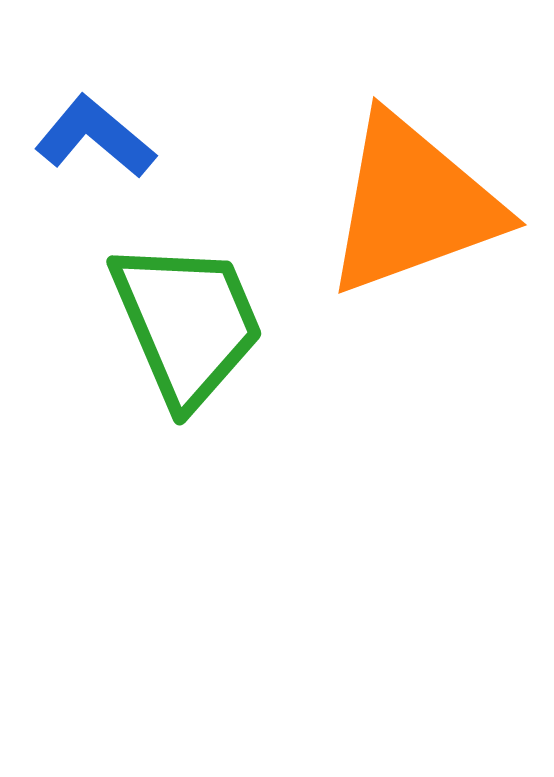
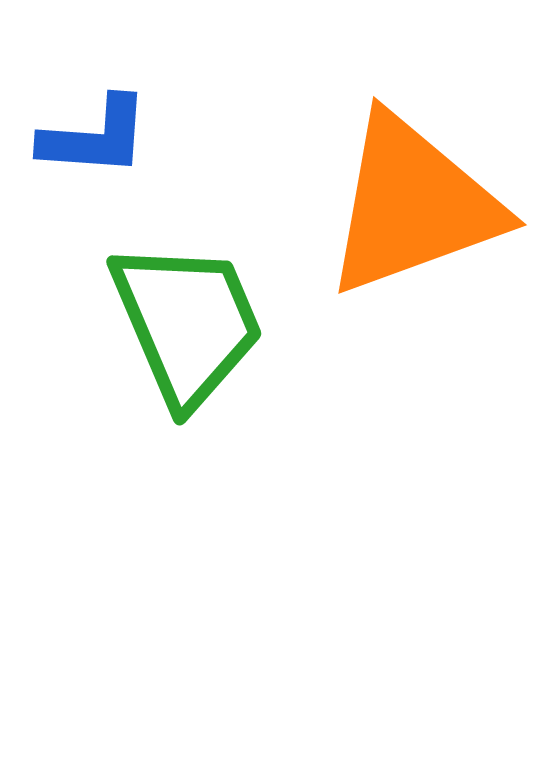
blue L-shape: rotated 144 degrees clockwise
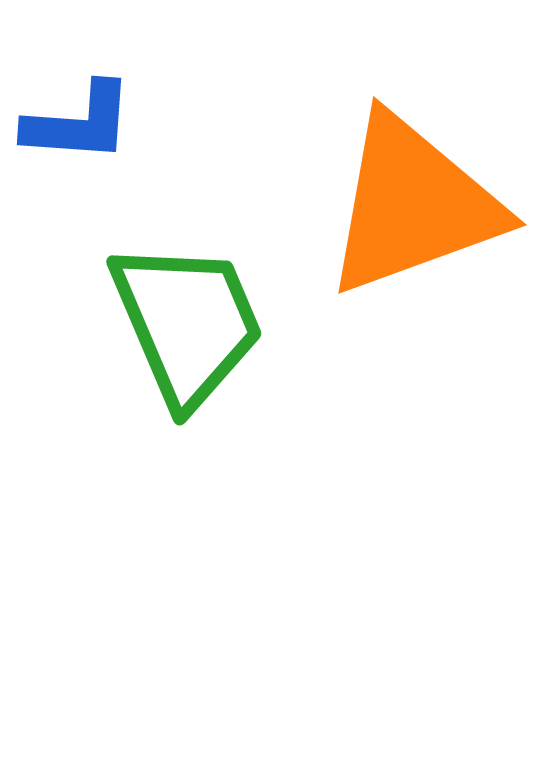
blue L-shape: moved 16 px left, 14 px up
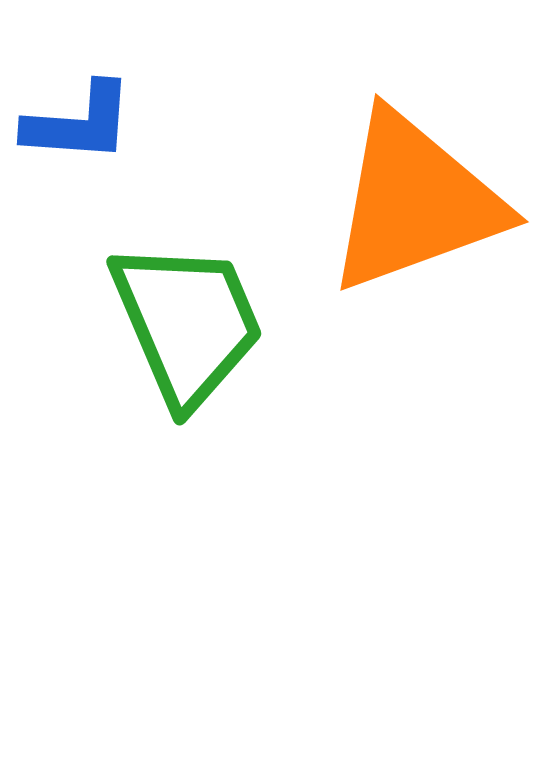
orange triangle: moved 2 px right, 3 px up
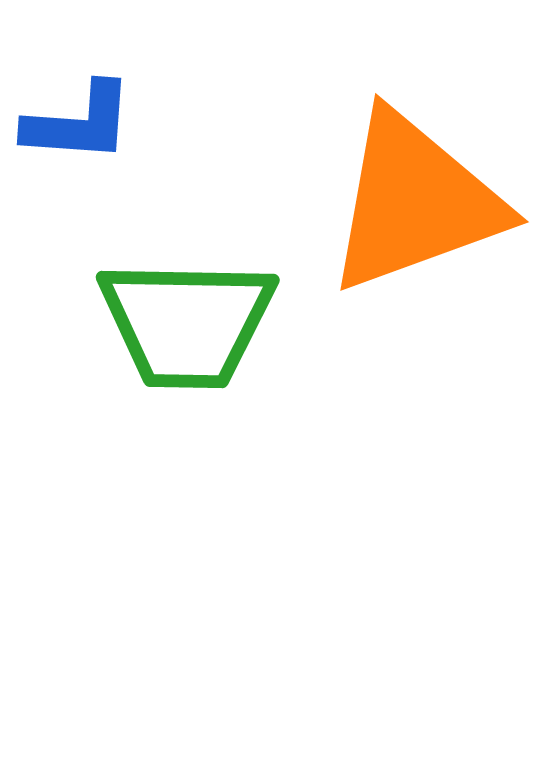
green trapezoid: rotated 114 degrees clockwise
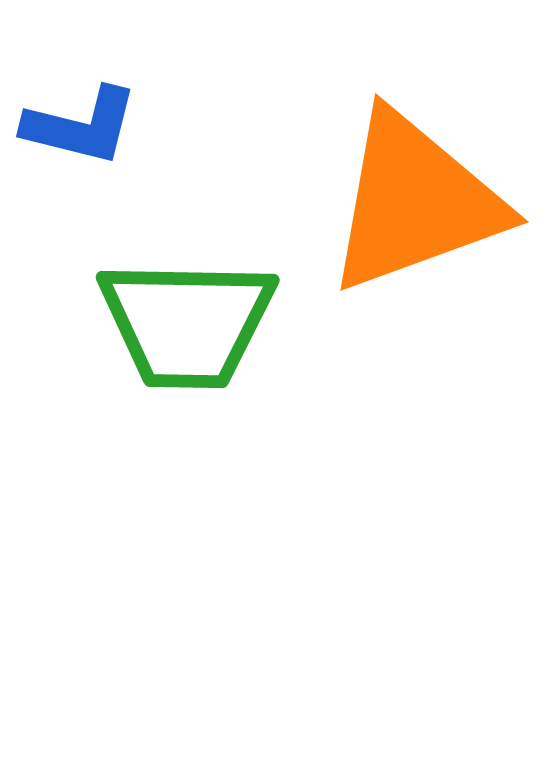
blue L-shape: moved 2 px right, 3 px down; rotated 10 degrees clockwise
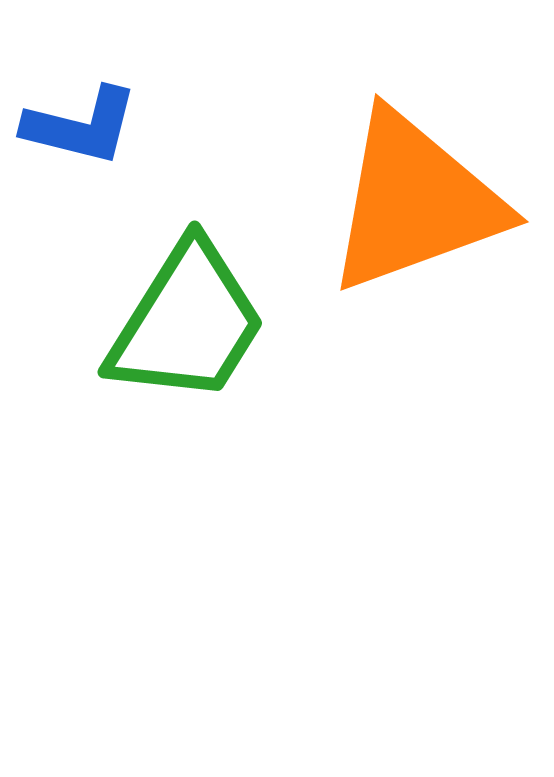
green trapezoid: rotated 59 degrees counterclockwise
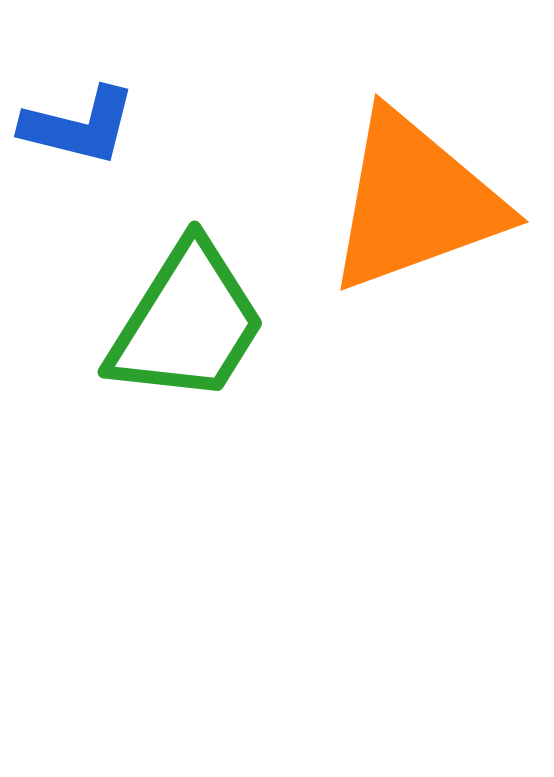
blue L-shape: moved 2 px left
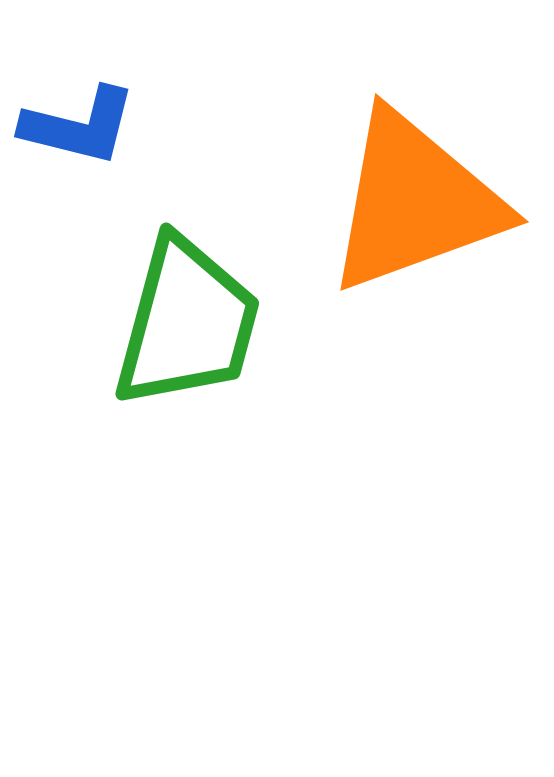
green trapezoid: rotated 17 degrees counterclockwise
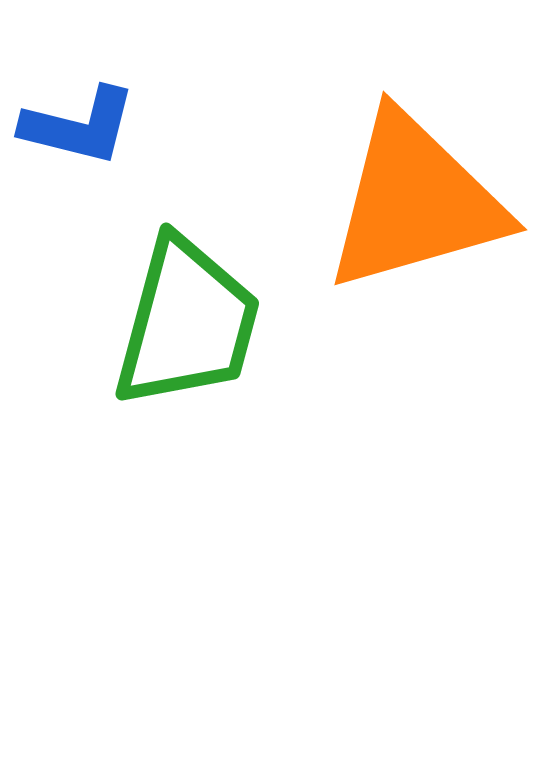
orange triangle: rotated 4 degrees clockwise
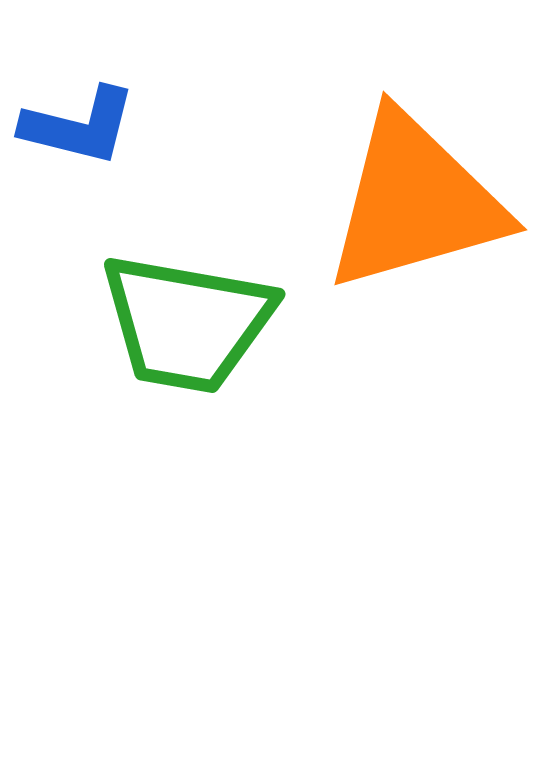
green trapezoid: rotated 85 degrees clockwise
